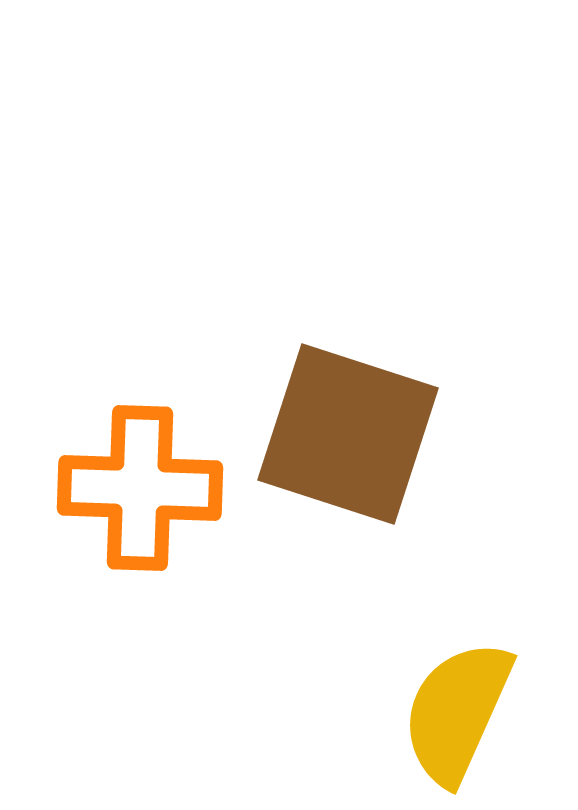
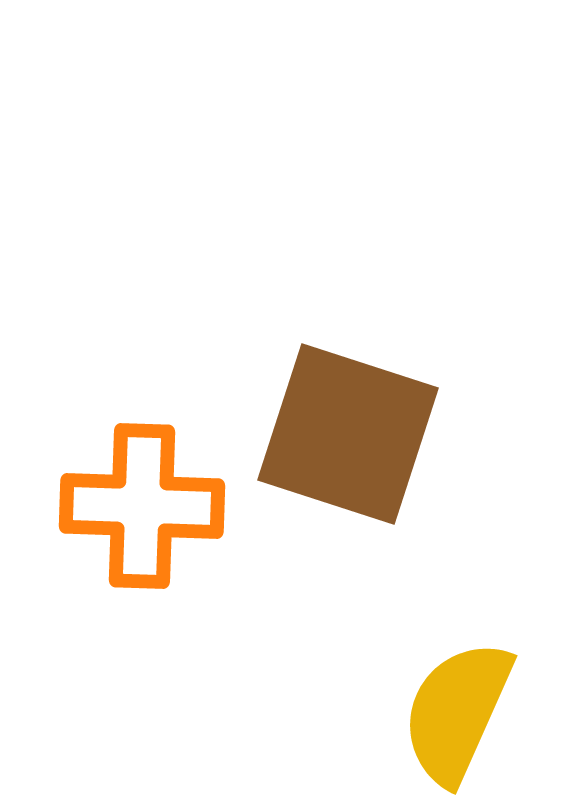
orange cross: moved 2 px right, 18 px down
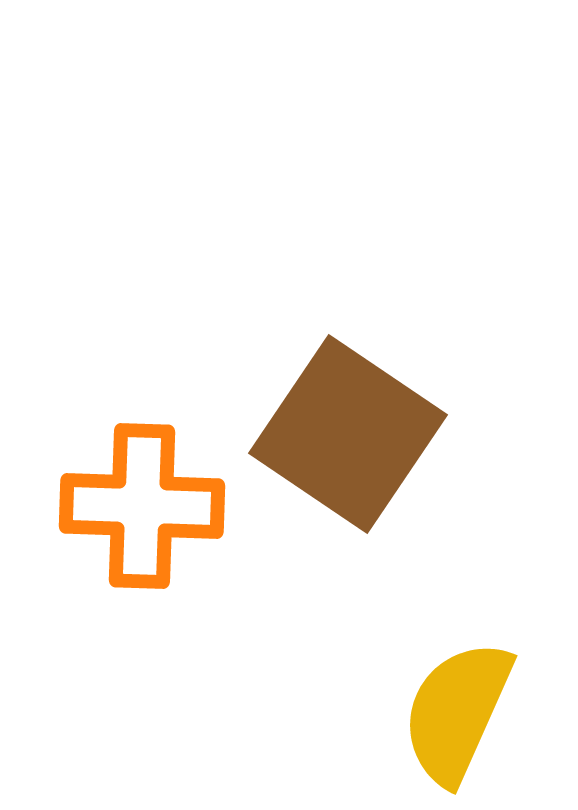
brown square: rotated 16 degrees clockwise
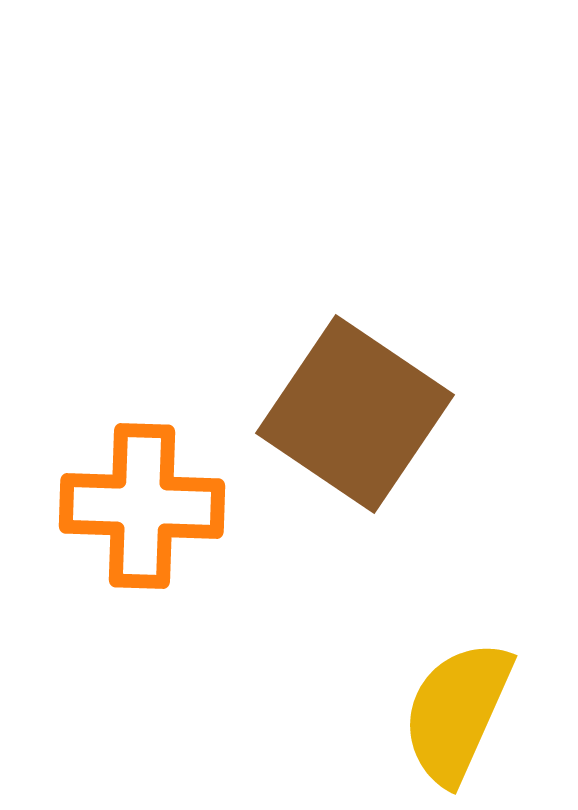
brown square: moved 7 px right, 20 px up
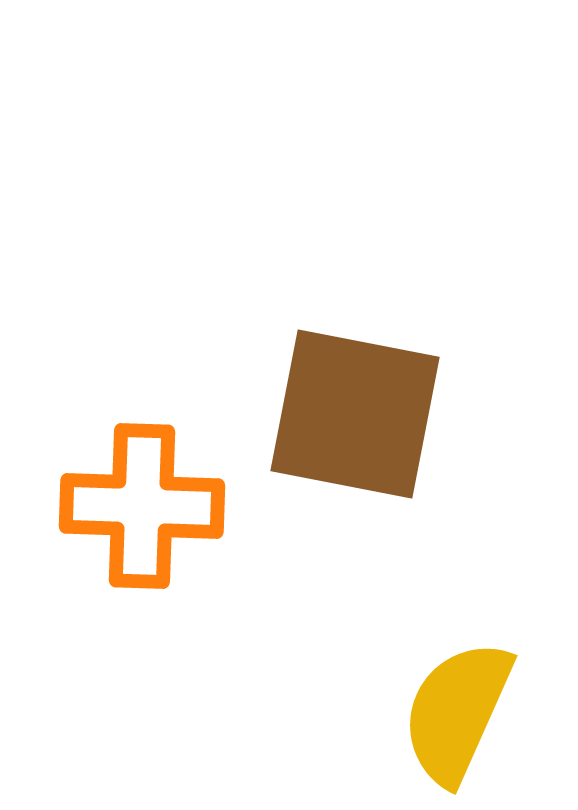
brown square: rotated 23 degrees counterclockwise
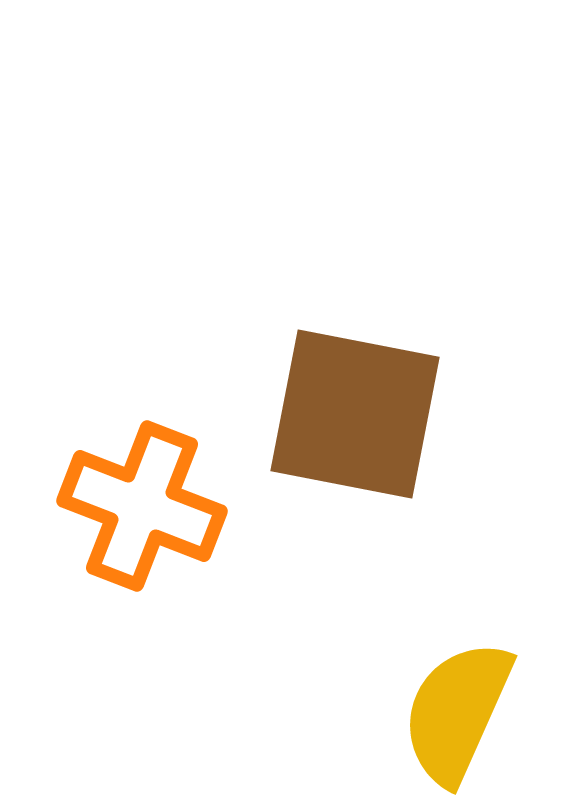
orange cross: rotated 19 degrees clockwise
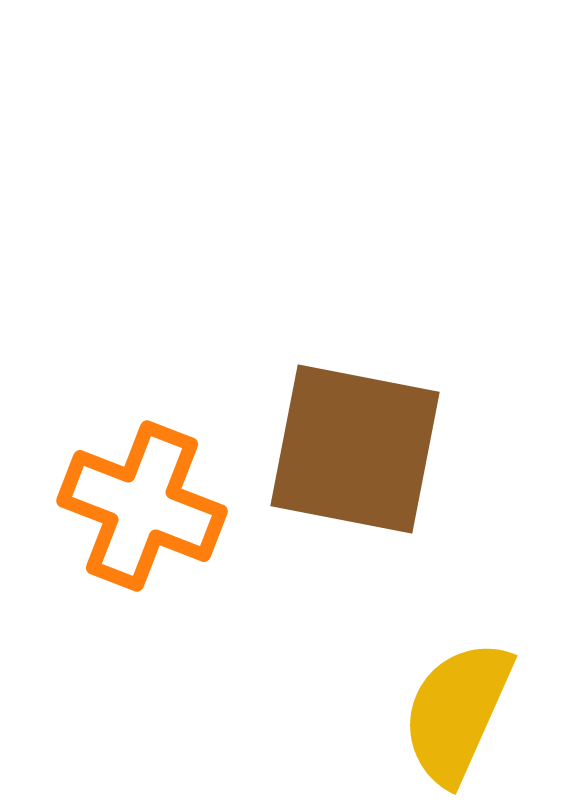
brown square: moved 35 px down
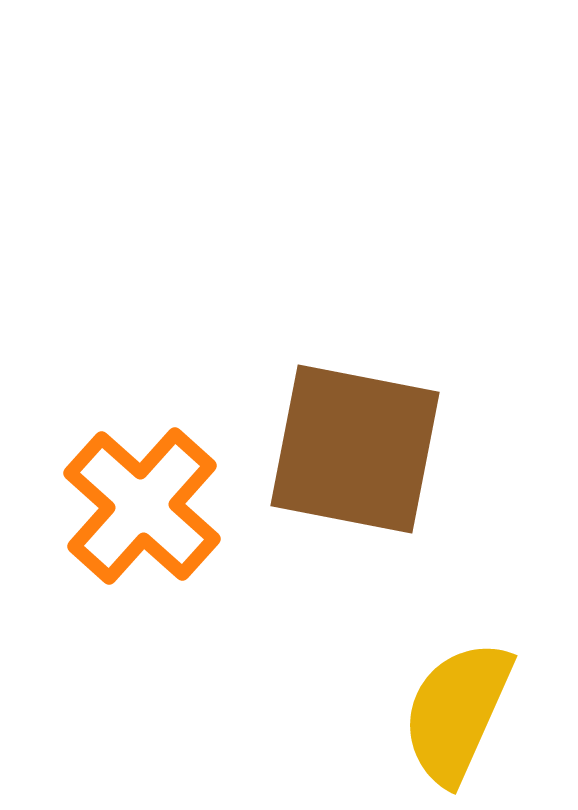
orange cross: rotated 21 degrees clockwise
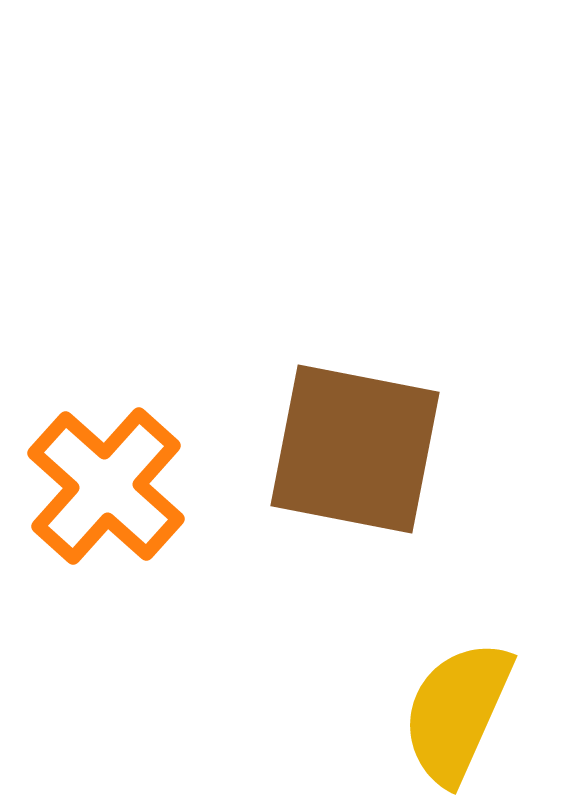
orange cross: moved 36 px left, 20 px up
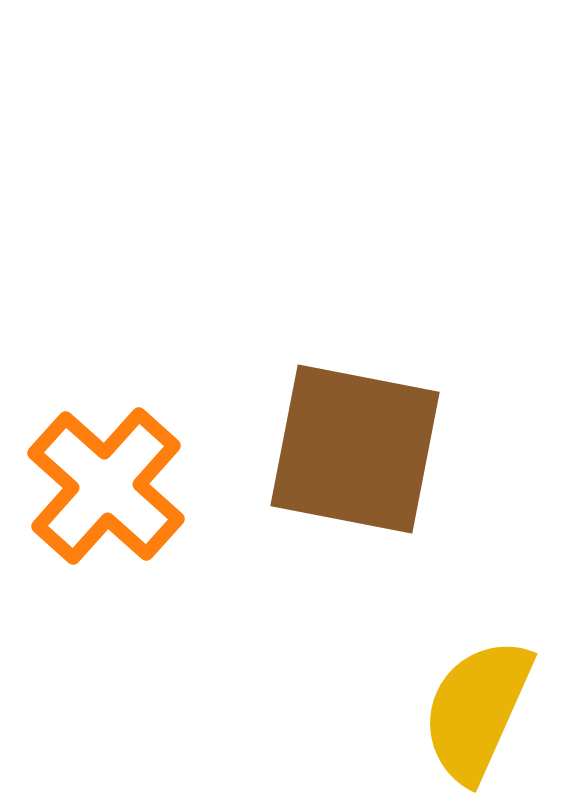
yellow semicircle: moved 20 px right, 2 px up
